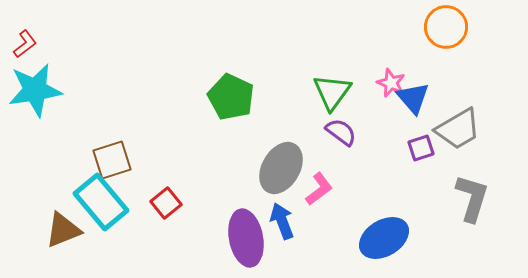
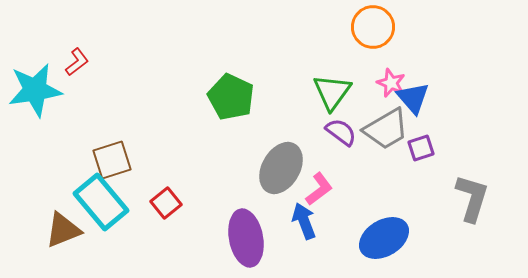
orange circle: moved 73 px left
red L-shape: moved 52 px right, 18 px down
gray trapezoid: moved 72 px left
blue arrow: moved 22 px right
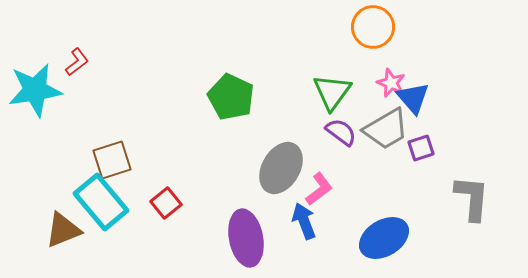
gray L-shape: rotated 12 degrees counterclockwise
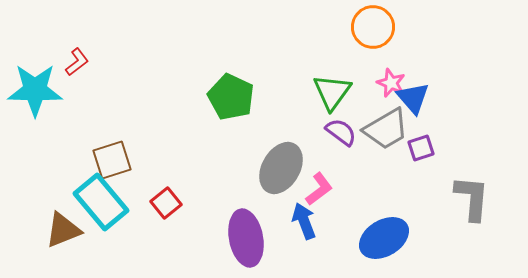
cyan star: rotated 10 degrees clockwise
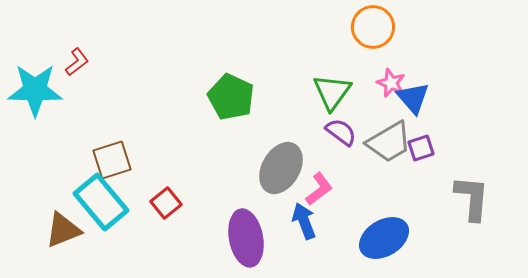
gray trapezoid: moved 3 px right, 13 px down
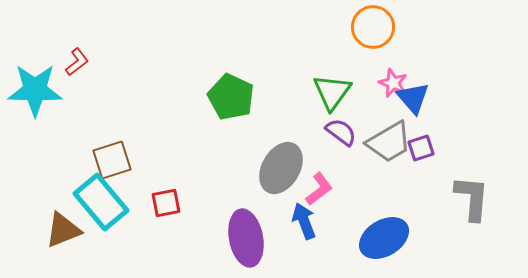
pink star: moved 2 px right
red square: rotated 28 degrees clockwise
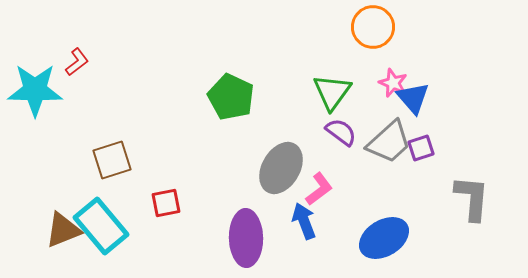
gray trapezoid: rotated 12 degrees counterclockwise
cyan rectangle: moved 24 px down
purple ellipse: rotated 10 degrees clockwise
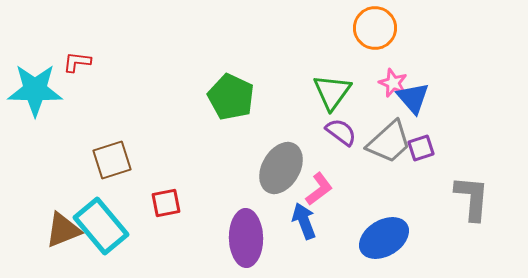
orange circle: moved 2 px right, 1 px down
red L-shape: rotated 136 degrees counterclockwise
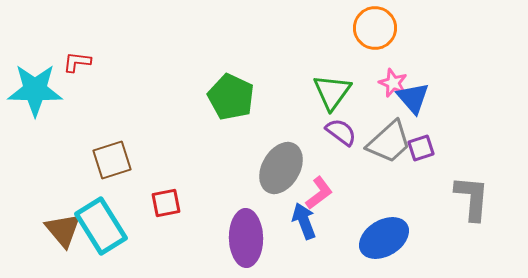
pink L-shape: moved 4 px down
cyan rectangle: rotated 8 degrees clockwise
brown triangle: rotated 48 degrees counterclockwise
